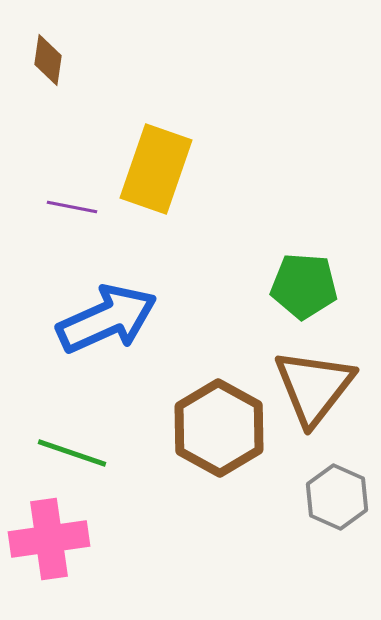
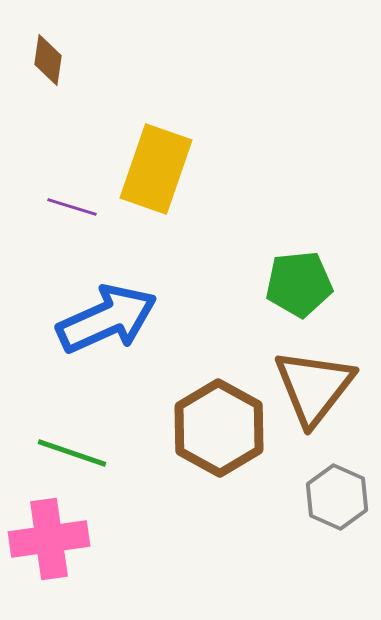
purple line: rotated 6 degrees clockwise
green pentagon: moved 5 px left, 2 px up; rotated 10 degrees counterclockwise
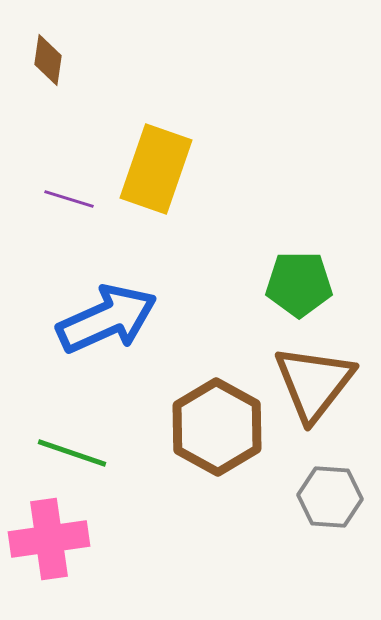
purple line: moved 3 px left, 8 px up
green pentagon: rotated 6 degrees clockwise
brown triangle: moved 4 px up
brown hexagon: moved 2 px left, 1 px up
gray hexagon: moved 7 px left; rotated 20 degrees counterclockwise
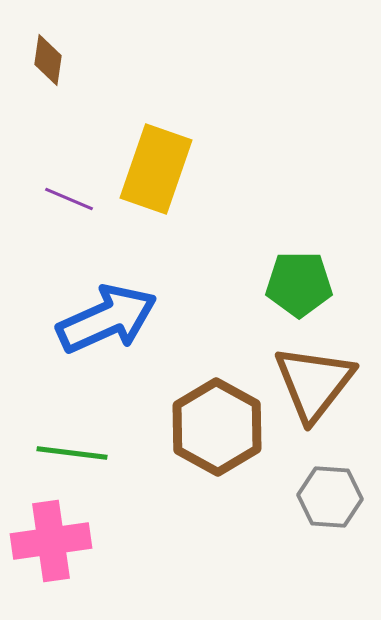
purple line: rotated 6 degrees clockwise
green line: rotated 12 degrees counterclockwise
pink cross: moved 2 px right, 2 px down
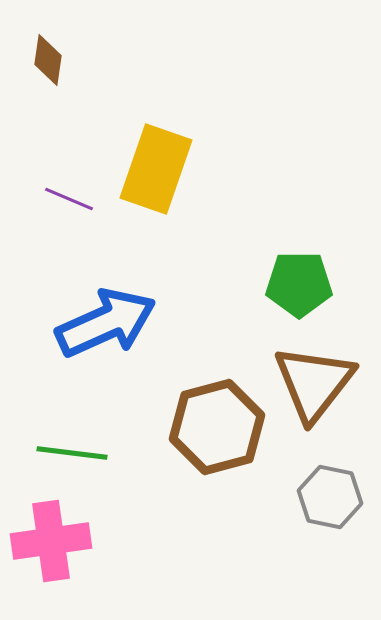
blue arrow: moved 1 px left, 4 px down
brown hexagon: rotated 16 degrees clockwise
gray hexagon: rotated 8 degrees clockwise
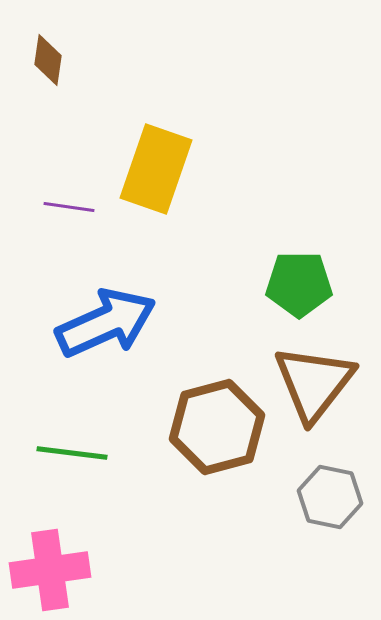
purple line: moved 8 px down; rotated 15 degrees counterclockwise
pink cross: moved 1 px left, 29 px down
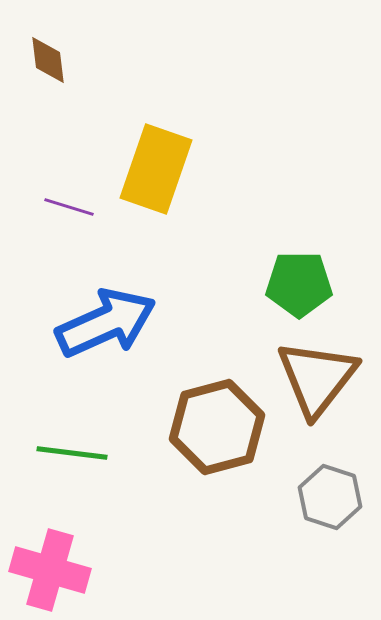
brown diamond: rotated 15 degrees counterclockwise
purple line: rotated 9 degrees clockwise
brown triangle: moved 3 px right, 5 px up
gray hexagon: rotated 6 degrees clockwise
pink cross: rotated 24 degrees clockwise
